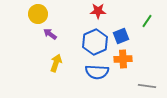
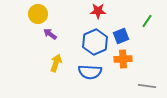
blue semicircle: moved 7 px left
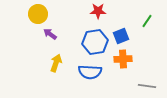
blue hexagon: rotated 15 degrees clockwise
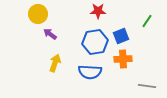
yellow arrow: moved 1 px left
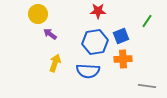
blue semicircle: moved 2 px left, 1 px up
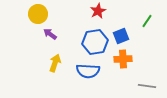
red star: rotated 28 degrees counterclockwise
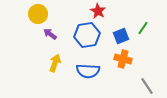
red star: rotated 14 degrees counterclockwise
green line: moved 4 px left, 7 px down
blue hexagon: moved 8 px left, 7 px up
orange cross: rotated 18 degrees clockwise
gray line: rotated 48 degrees clockwise
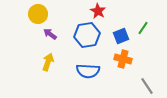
yellow arrow: moved 7 px left, 1 px up
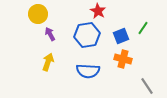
purple arrow: rotated 24 degrees clockwise
